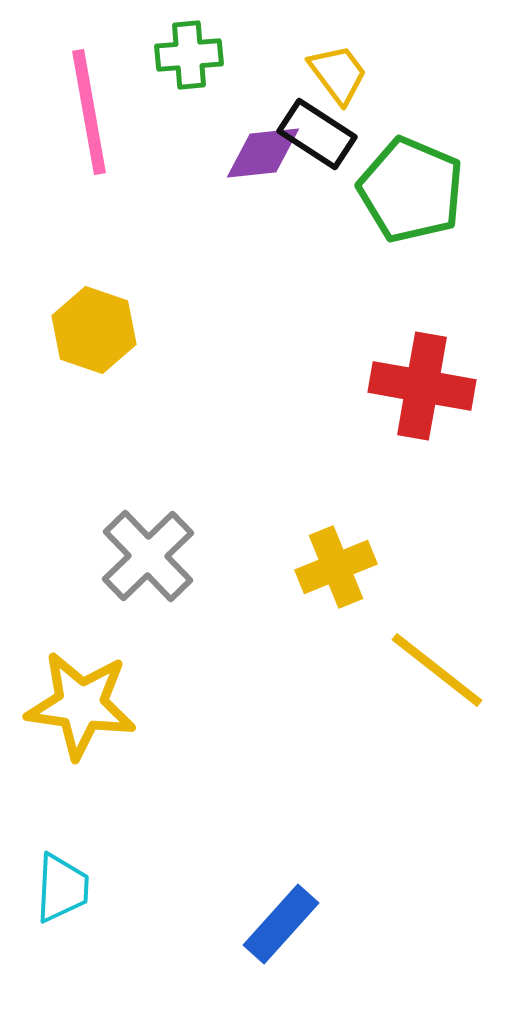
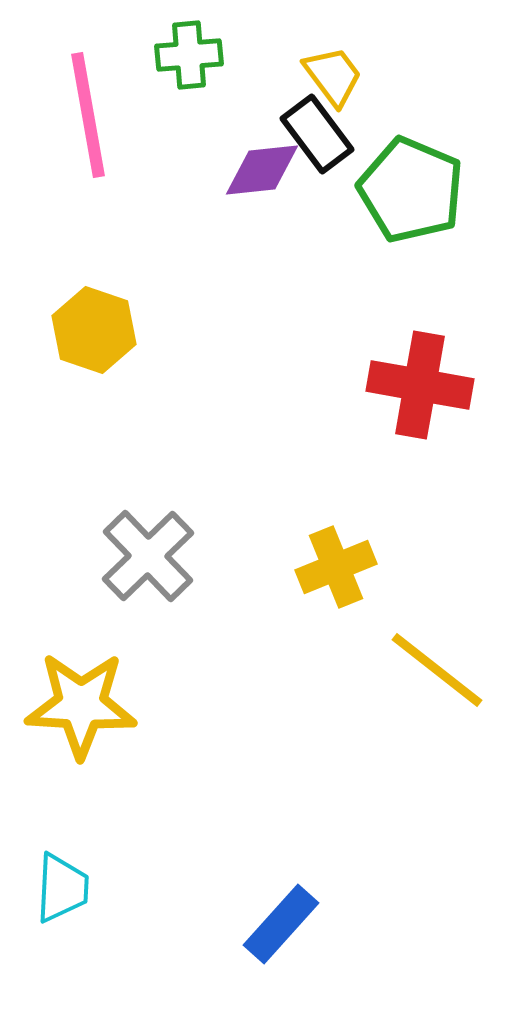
yellow trapezoid: moved 5 px left, 2 px down
pink line: moved 1 px left, 3 px down
black rectangle: rotated 20 degrees clockwise
purple diamond: moved 1 px left, 17 px down
red cross: moved 2 px left, 1 px up
yellow star: rotated 5 degrees counterclockwise
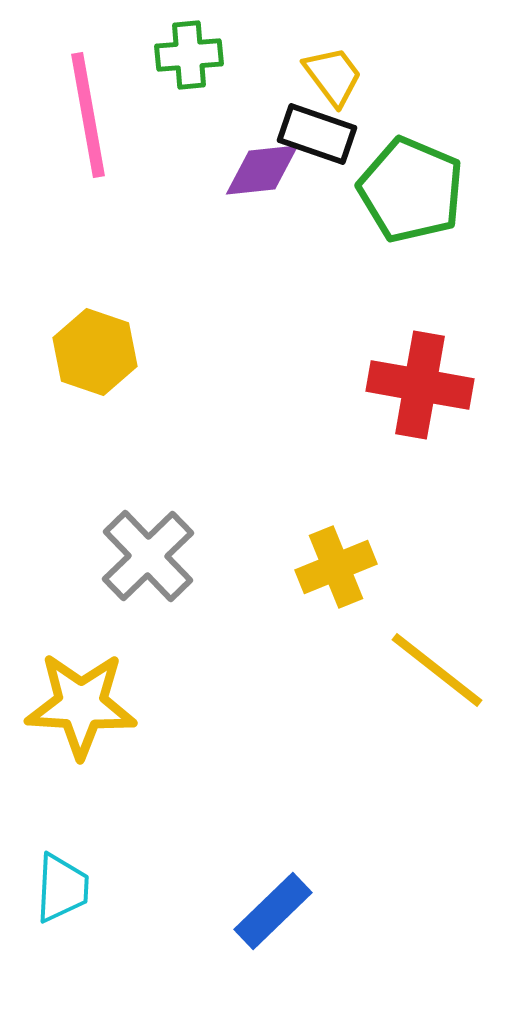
black rectangle: rotated 34 degrees counterclockwise
yellow hexagon: moved 1 px right, 22 px down
blue rectangle: moved 8 px left, 13 px up; rotated 4 degrees clockwise
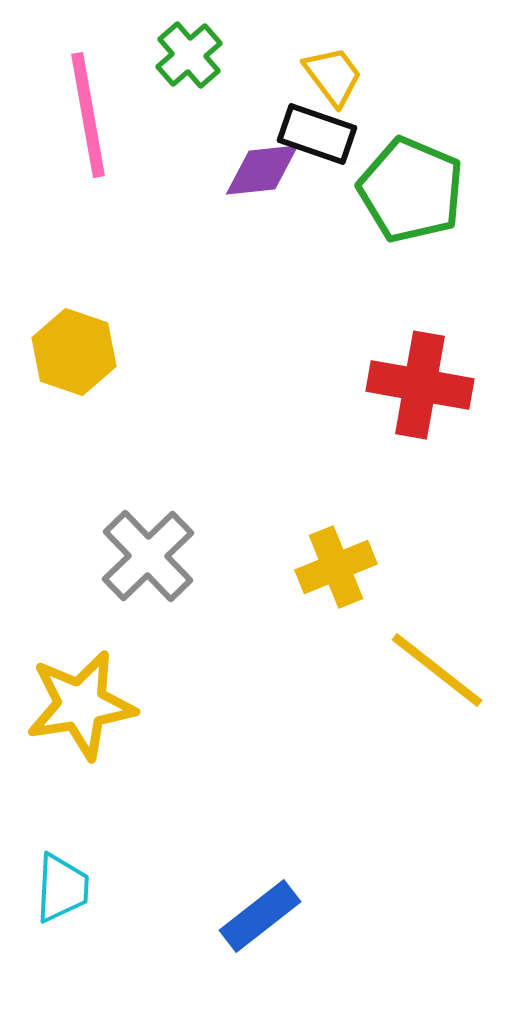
green cross: rotated 36 degrees counterclockwise
yellow hexagon: moved 21 px left
yellow star: rotated 12 degrees counterclockwise
blue rectangle: moved 13 px left, 5 px down; rotated 6 degrees clockwise
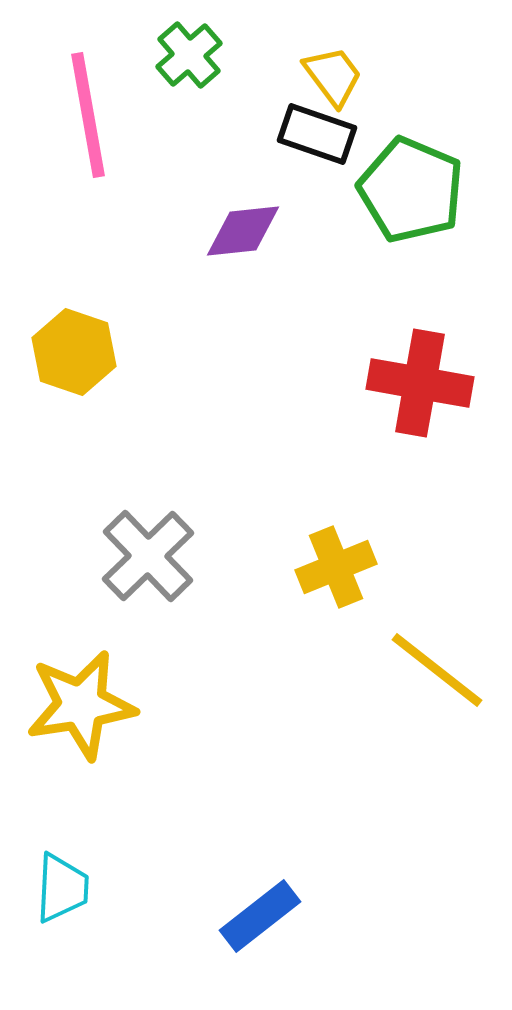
purple diamond: moved 19 px left, 61 px down
red cross: moved 2 px up
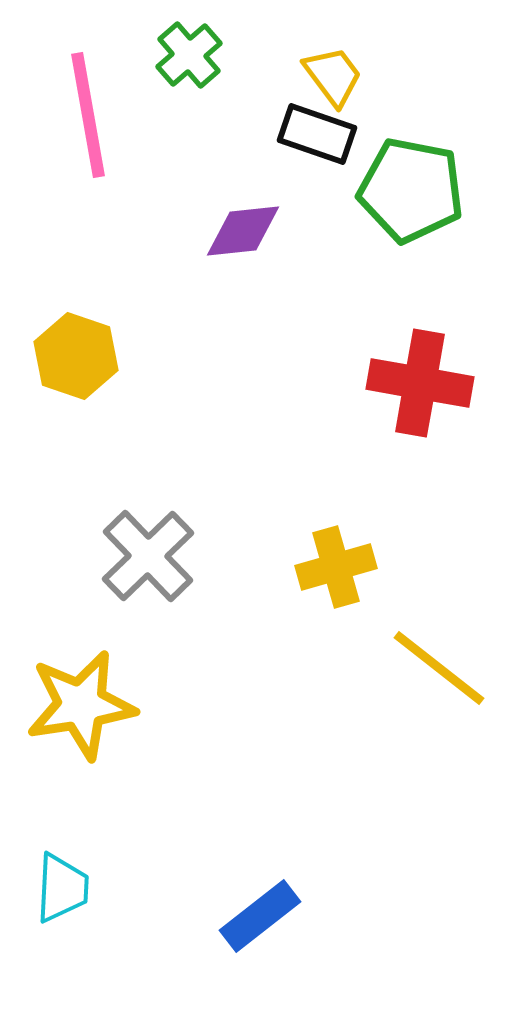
green pentagon: rotated 12 degrees counterclockwise
yellow hexagon: moved 2 px right, 4 px down
yellow cross: rotated 6 degrees clockwise
yellow line: moved 2 px right, 2 px up
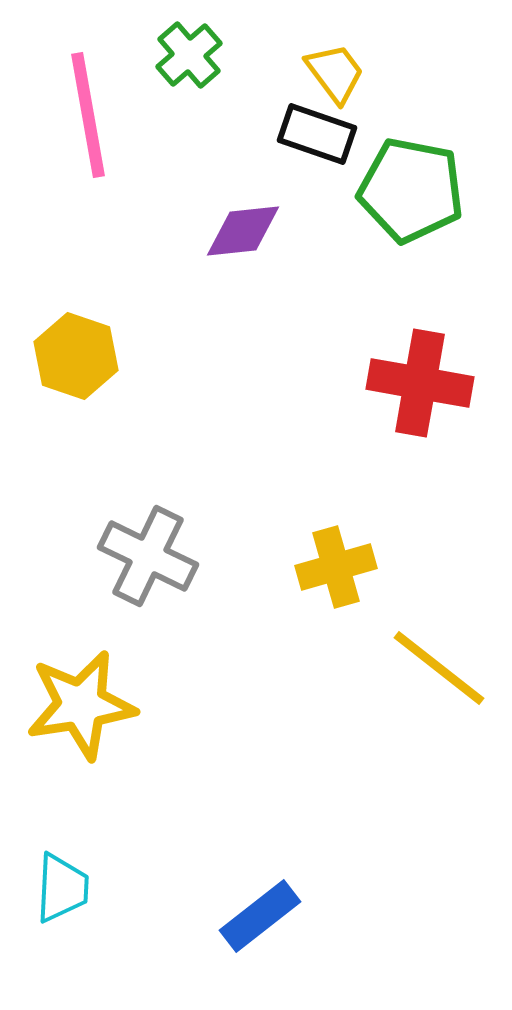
yellow trapezoid: moved 2 px right, 3 px up
gray cross: rotated 20 degrees counterclockwise
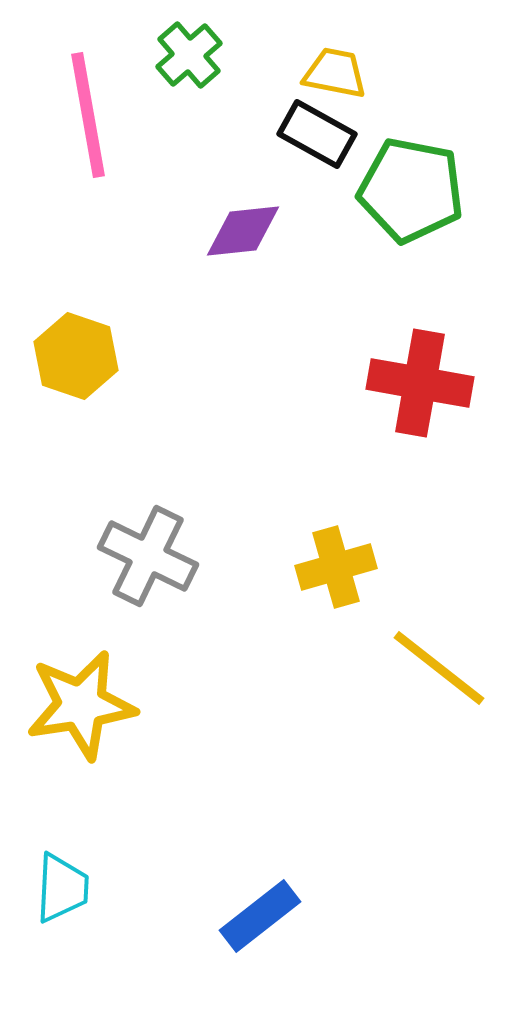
yellow trapezoid: rotated 42 degrees counterclockwise
black rectangle: rotated 10 degrees clockwise
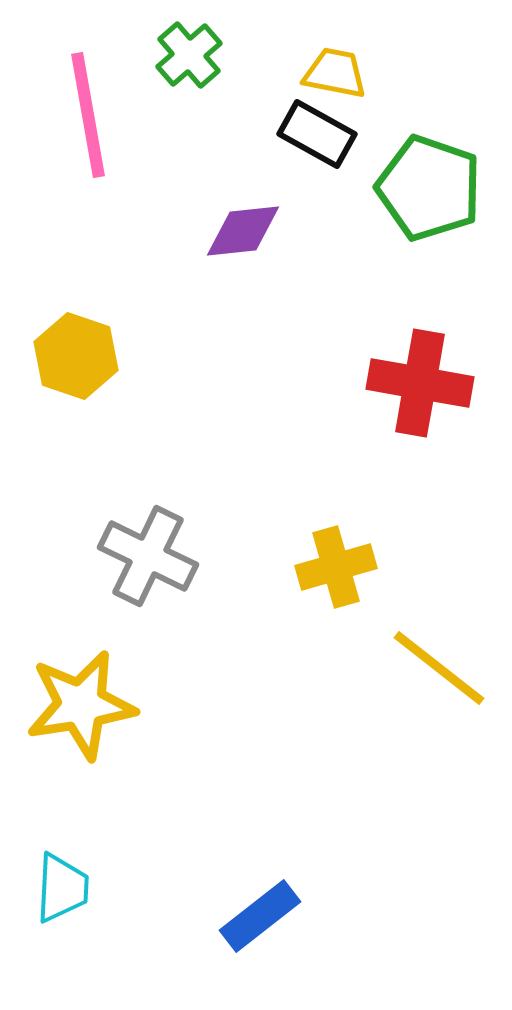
green pentagon: moved 18 px right, 2 px up; rotated 8 degrees clockwise
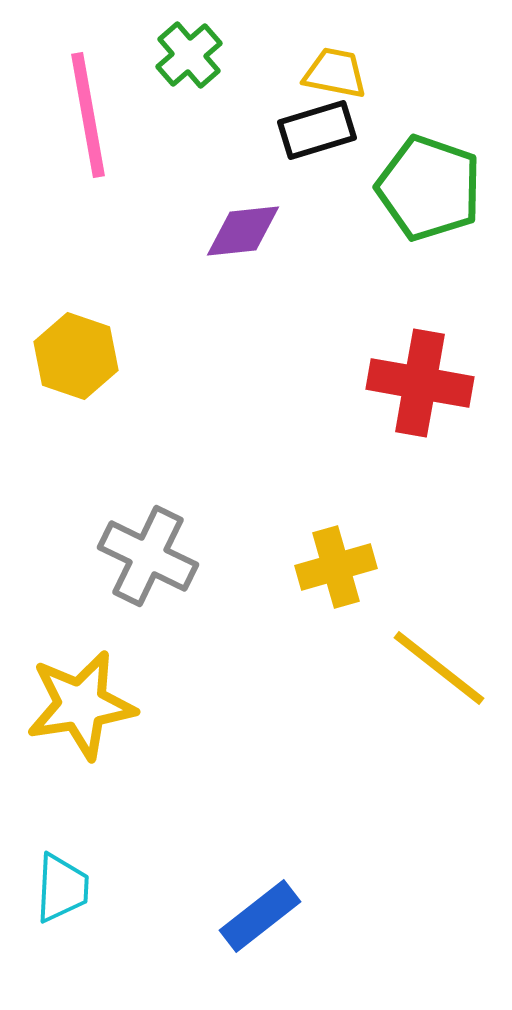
black rectangle: moved 4 px up; rotated 46 degrees counterclockwise
